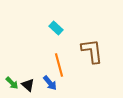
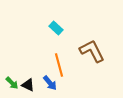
brown L-shape: rotated 20 degrees counterclockwise
black triangle: rotated 16 degrees counterclockwise
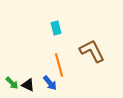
cyan rectangle: rotated 32 degrees clockwise
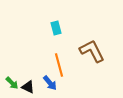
black triangle: moved 2 px down
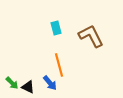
brown L-shape: moved 1 px left, 15 px up
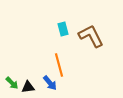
cyan rectangle: moved 7 px right, 1 px down
black triangle: rotated 32 degrees counterclockwise
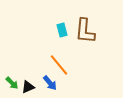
cyan rectangle: moved 1 px left, 1 px down
brown L-shape: moved 6 px left, 5 px up; rotated 148 degrees counterclockwise
orange line: rotated 25 degrees counterclockwise
black triangle: rotated 16 degrees counterclockwise
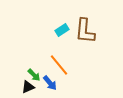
cyan rectangle: rotated 72 degrees clockwise
green arrow: moved 22 px right, 8 px up
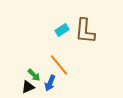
blue arrow: rotated 63 degrees clockwise
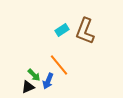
brown L-shape: rotated 16 degrees clockwise
blue arrow: moved 2 px left, 2 px up
